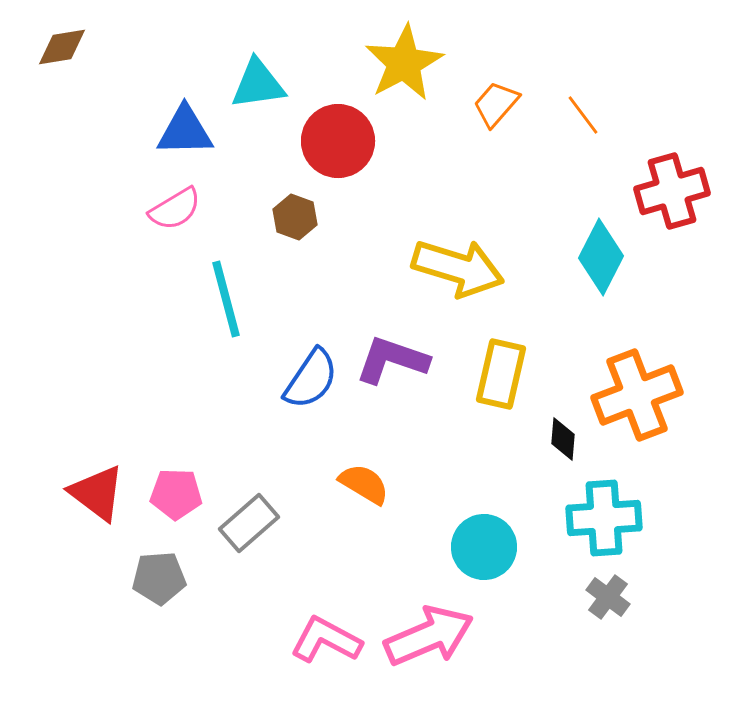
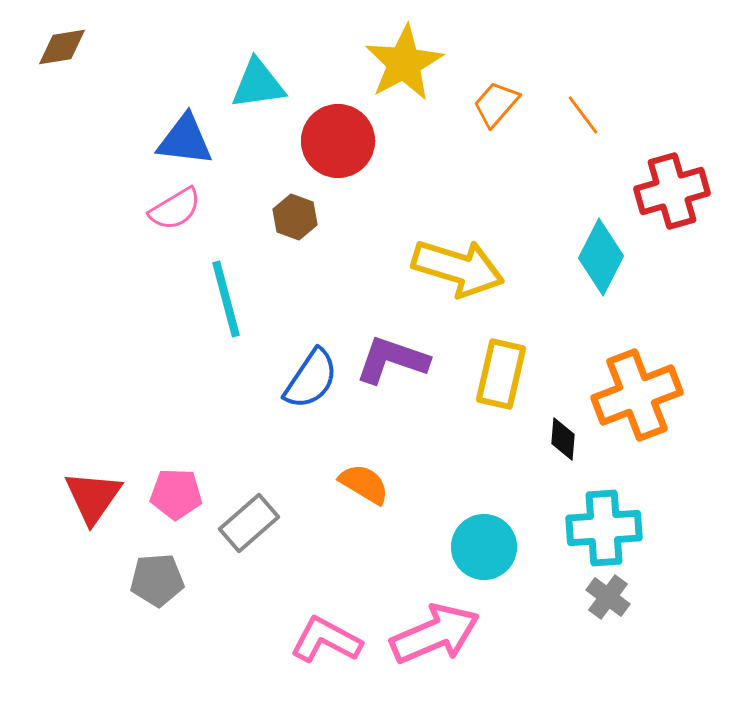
blue triangle: moved 9 px down; rotated 8 degrees clockwise
red triangle: moved 4 px left, 4 px down; rotated 28 degrees clockwise
cyan cross: moved 10 px down
gray pentagon: moved 2 px left, 2 px down
pink arrow: moved 6 px right, 2 px up
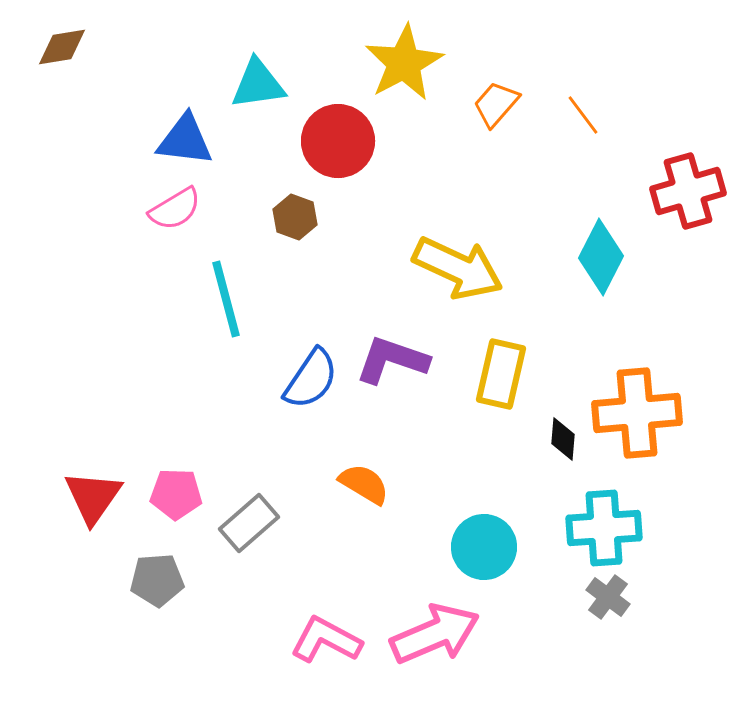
red cross: moved 16 px right
yellow arrow: rotated 8 degrees clockwise
orange cross: moved 18 px down; rotated 16 degrees clockwise
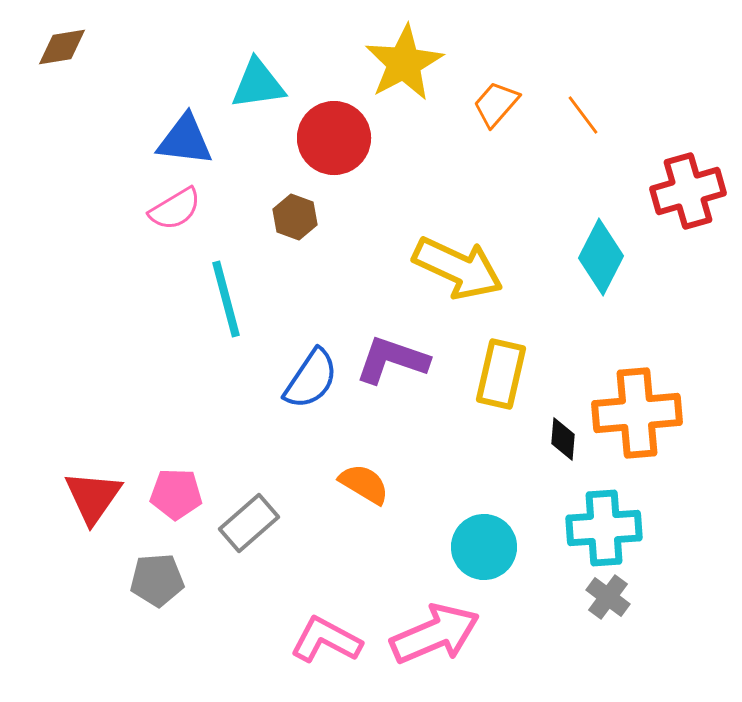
red circle: moved 4 px left, 3 px up
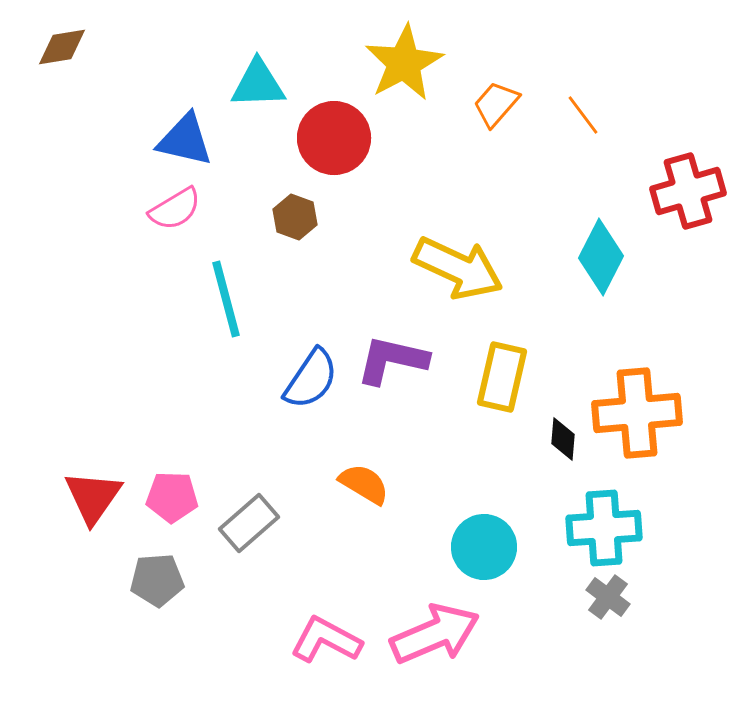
cyan triangle: rotated 6 degrees clockwise
blue triangle: rotated 6 degrees clockwise
purple L-shape: rotated 6 degrees counterclockwise
yellow rectangle: moved 1 px right, 3 px down
pink pentagon: moved 4 px left, 3 px down
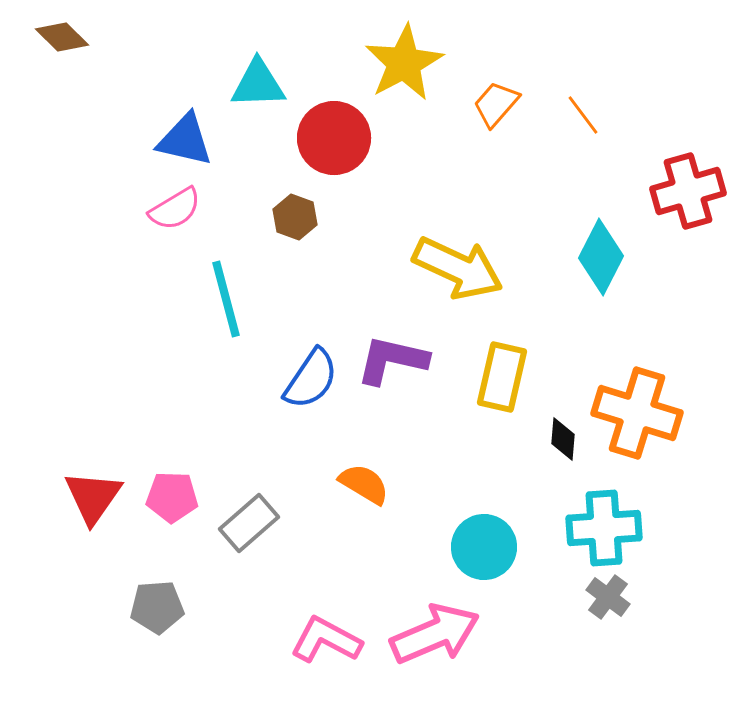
brown diamond: moved 10 px up; rotated 54 degrees clockwise
orange cross: rotated 22 degrees clockwise
gray pentagon: moved 27 px down
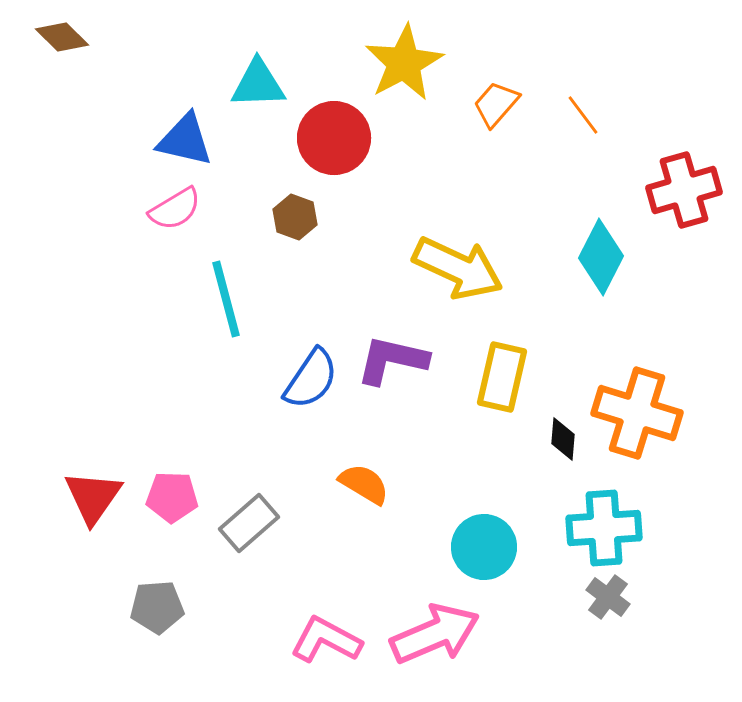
red cross: moved 4 px left, 1 px up
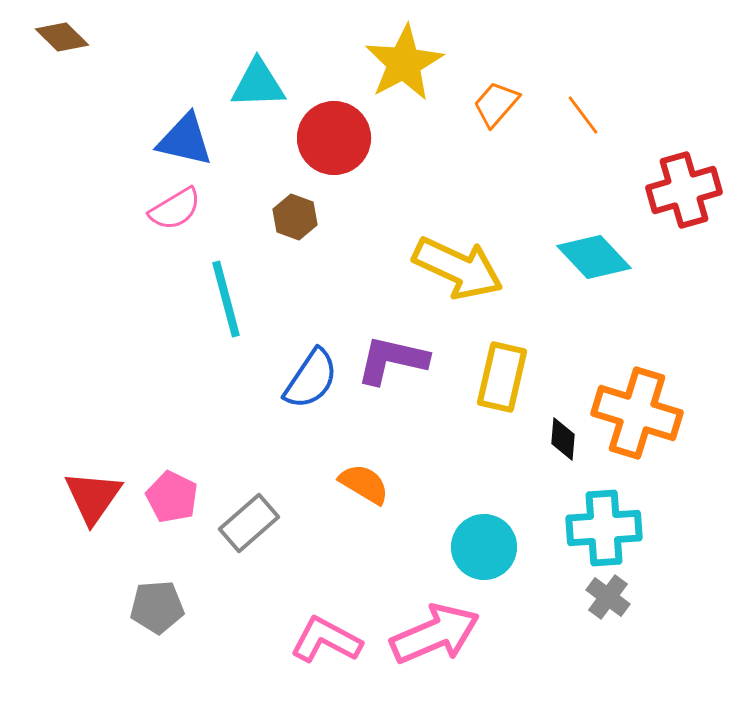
cyan diamond: moved 7 px left; rotated 70 degrees counterclockwise
pink pentagon: rotated 24 degrees clockwise
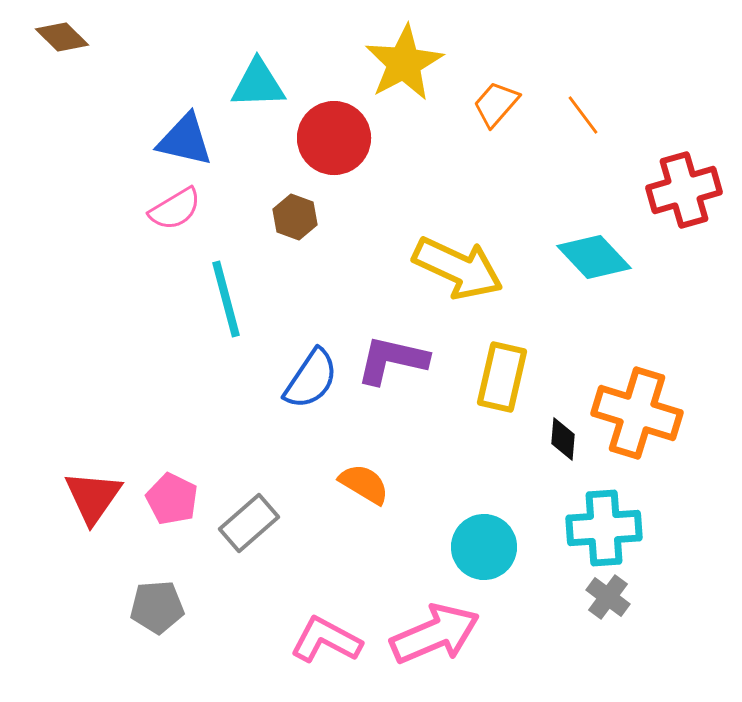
pink pentagon: moved 2 px down
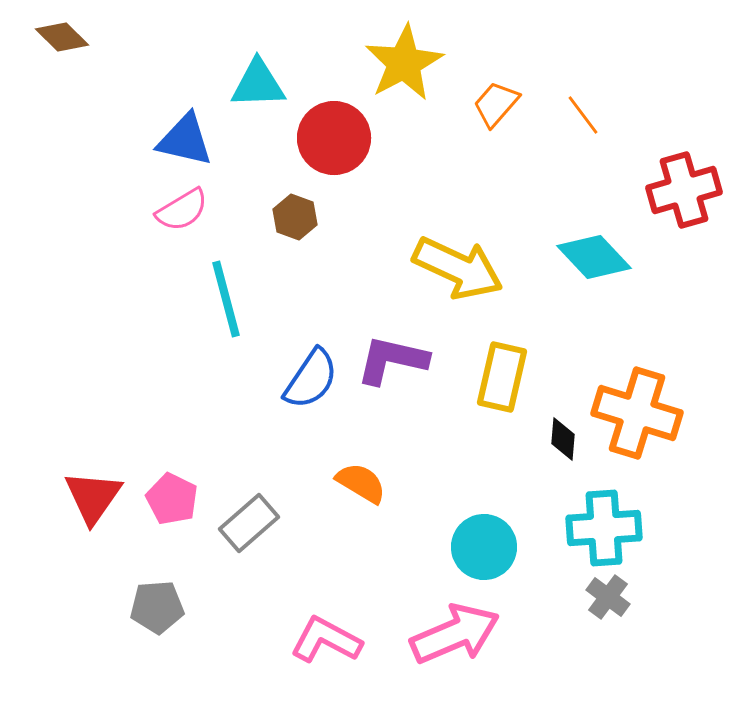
pink semicircle: moved 7 px right, 1 px down
orange semicircle: moved 3 px left, 1 px up
pink arrow: moved 20 px right
